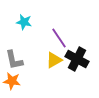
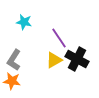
gray L-shape: rotated 45 degrees clockwise
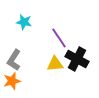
yellow triangle: moved 1 px right, 4 px down; rotated 24 degrees clockwise
orange star: rotated 24 degrees counterclockwise
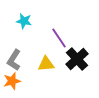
cyan star: moved 1 px up
black cross: rotated 20 degrees clockwise
yellow triangle: moved 9 px left
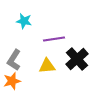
purple line: moved 5 px left, 1 px down; rotated 65 degrees counterclockwise
yellow triangle: moved 1 px right, 2 px down
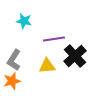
black cross: moved 2 px left, 3 px up
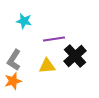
orange star: moved 1 px right
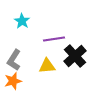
cyan star: moved 2 px left; rotated 21 degrees clockwise
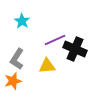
purple line: moved 1 px right, 1 px down; rotated 15 degrees counterclockwise
black cross: moved 7 px up; rotated 25 degrees counterclockwise
gray L-shape: moved 3 px right, 1 px up
